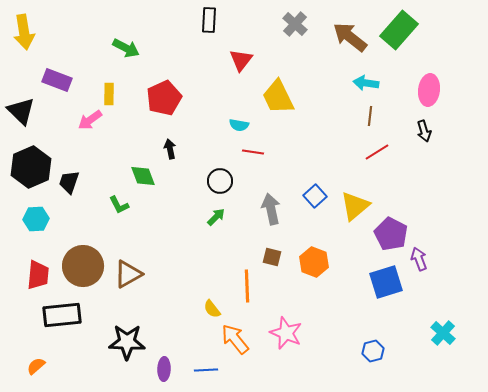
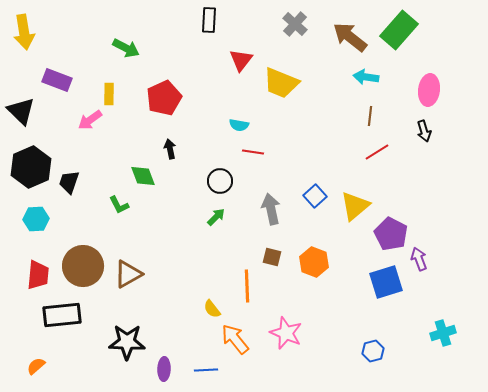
cyan arrow at (366, 83): moved 6 px up
yellow trapezoid at (278, 97): moved 3 px right, 14 px up; rotated 42 degrees counterclockwise
cyan cross at (443, 333): rotated 30 degrees clockwise
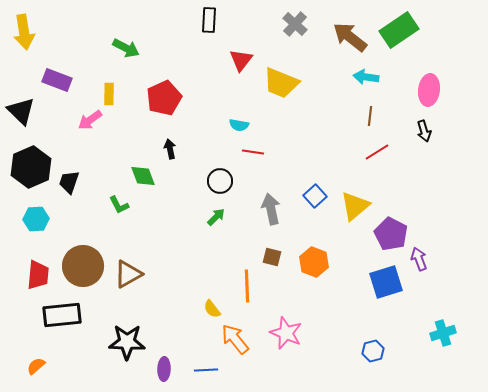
green rectangle at (399, 30): rotated 15 degrees clockwise
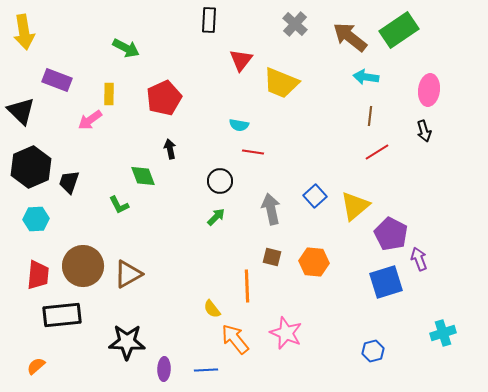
orange hexagon at (314, 262): rotated 16 degrees counterclockwise
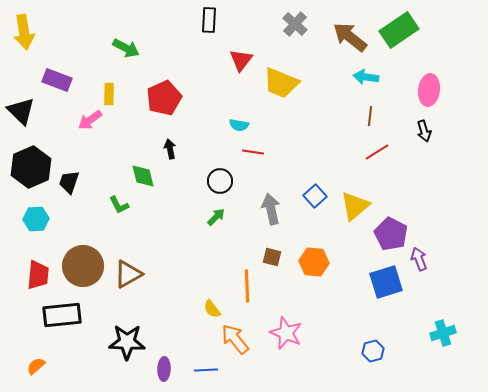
green diamond at (143, 176): rotated 8 degrees clockwise
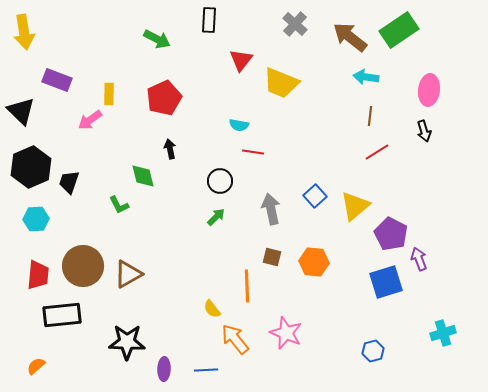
green arrow at (126, 48): moved 31 px right, 9 px up
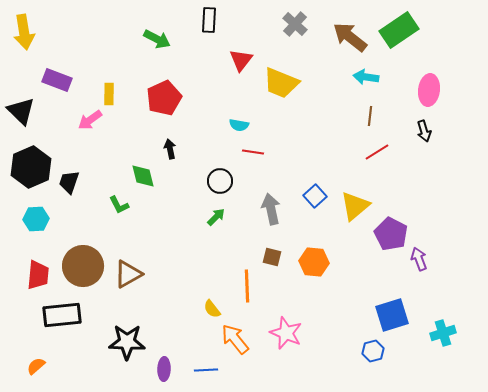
blue square at (386, 282): moved 6 px right, 33 px down
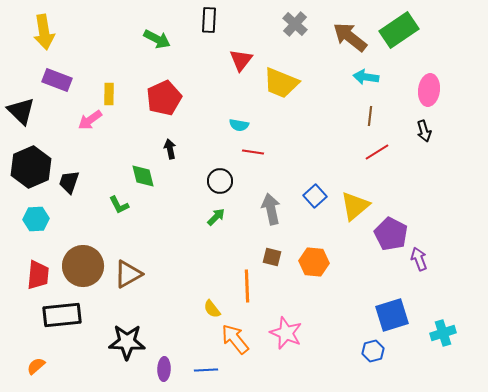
yellow arrow at (24, 32): moved 20 px right
